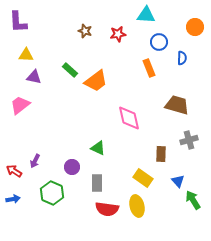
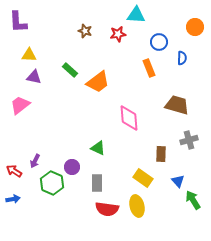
cyan triangle: moved 10 px left
yellow triangle: moved 3 px right
orange trapezoid: moved 2 px right, 1 px down
pink diamond: rotated 8 degrees clockwise
green hexagon: moved 10 px up
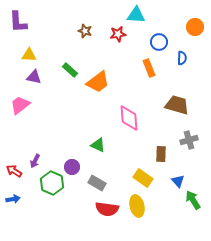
green triangle: moved 3 px up
gray rectangle: rotated 60 degrees counterclockwise
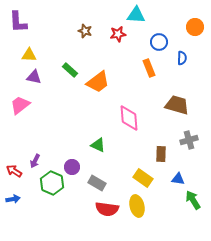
blue triangle: moved 2 px up; rotated 40 degrees counterclockwise
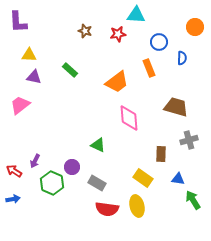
orange trapezoid: moved 19 px right
brown trapezoid: moved 1 px left, 2 px down
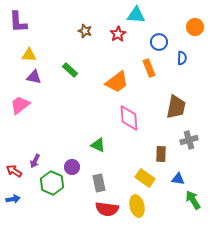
red star: rotated 21 degrees counterclockwise
brown trapezoid: rotated 85 degrees clockwise
yellow rectangle: moved 2 px right
gray rectangle: moved 2 px right; rotated 48 degrees clockwise
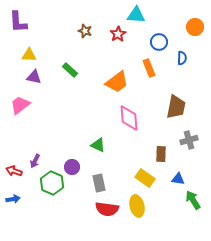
red arrow: rotated 14 degrees counterclockwise
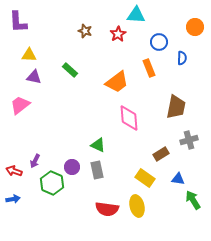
brown rectangle: rotated 56 degrees clockwise
gray rectangle: moved 2 px left, 13 px up
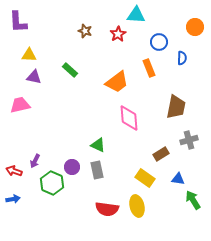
pink trapezoid: rotated 25 degrees clockwise
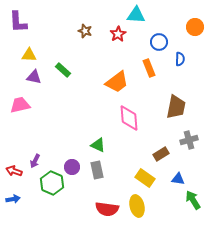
blue semicircle: moved 2 px left, 1 px down
green rectangle: moved 7 px left
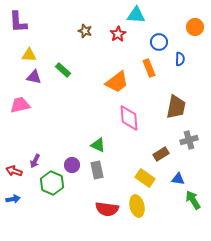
purple circle: moved 2 px up
